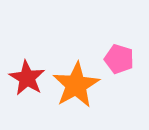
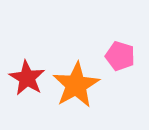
pink pentagon: moved 1 px right, 3 px up
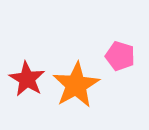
red star: moved 1 px down
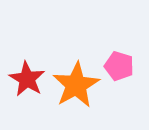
pink pentagon: moved 1 px left, 10 px down
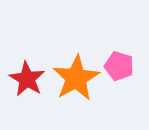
orange star: moved 7 px up
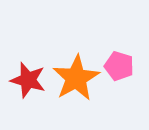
red star: moved 1 px right, 1 px down; rotated 15 degrees counterclockwise
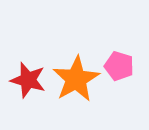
orange star: moved 1 px down
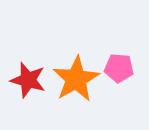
pink pentagon: moved 2 px down; rotated 12 degrees counterclockwise
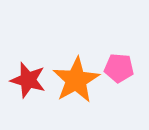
orange star: moved 1 px down
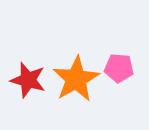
orange star: moved 1 px up
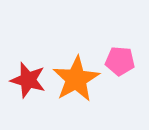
pink pentagon: moved 1 px right, 7 px up
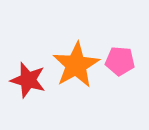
orange star: moved 14 px up
